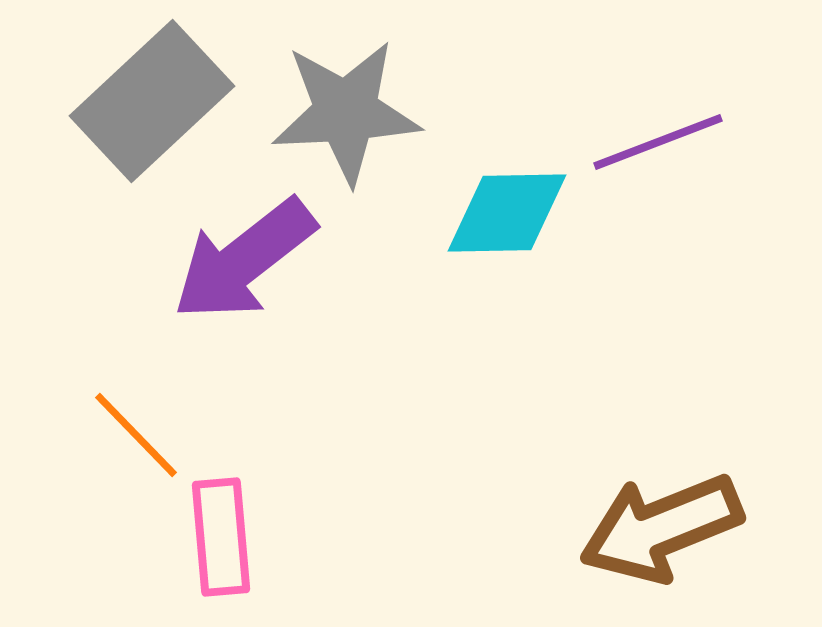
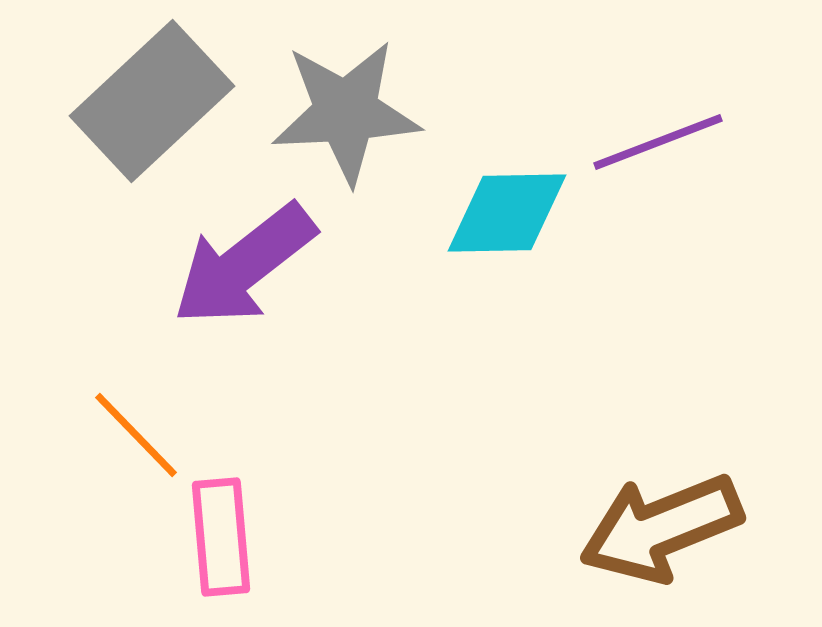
purple arrow: moved 5 px down
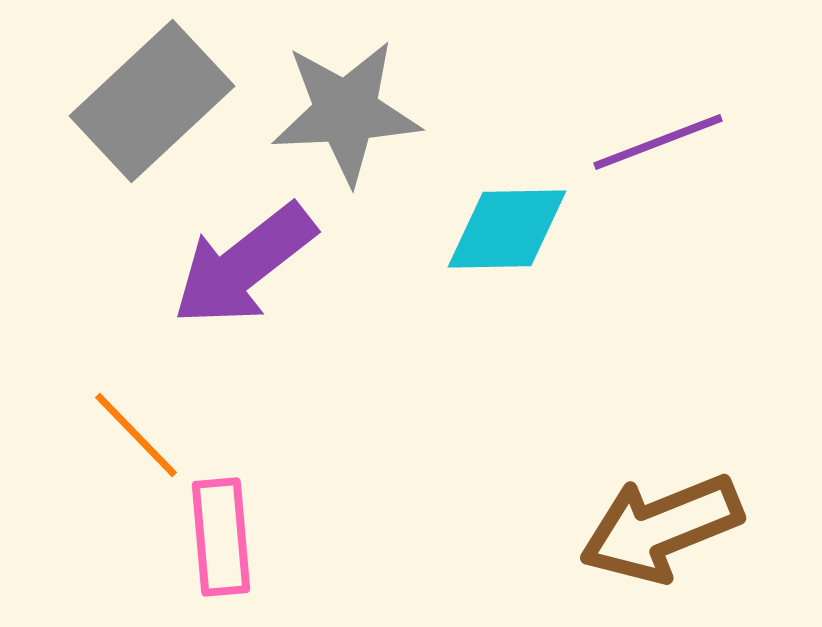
cyan diamond: moved 16 px down
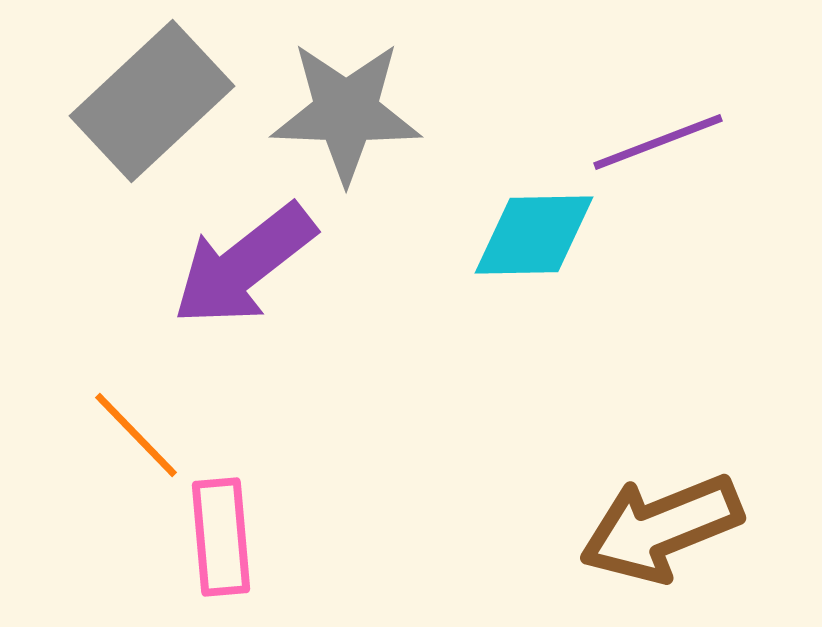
gray star: rotated 5 degrees clockwise
cyan diamond: moved 27 px right, 6 px down
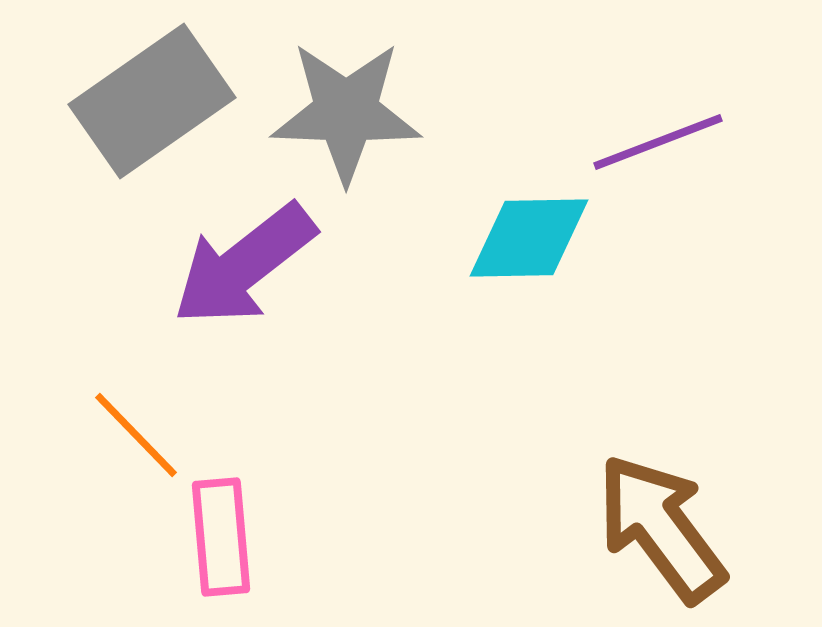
gray rectangle: rotated 8 degrees clockwise
cyan diamond: moved 5 px left, 3 px down
brown arrow: rotated 75 degrees clockwise
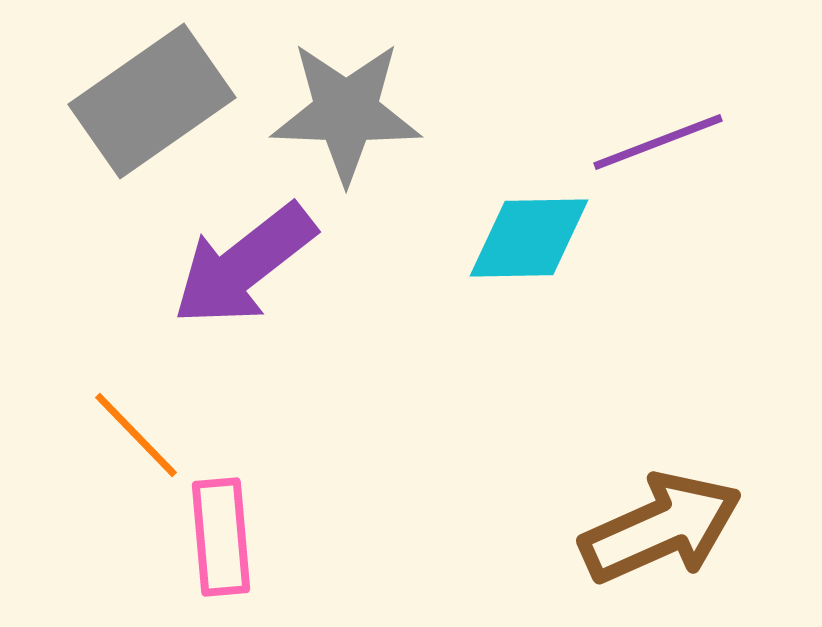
brown arrow: rotated 103 degrees clockwise
